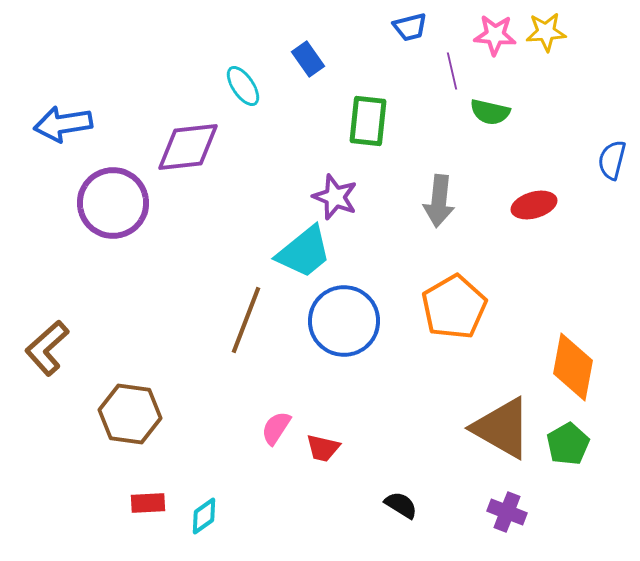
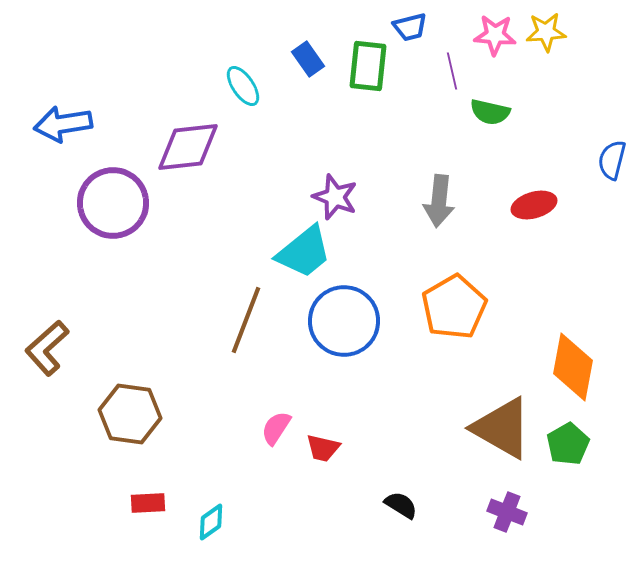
green rectangle: moved 55 px up
cyan diamond: moved 7 px right, 6 px down
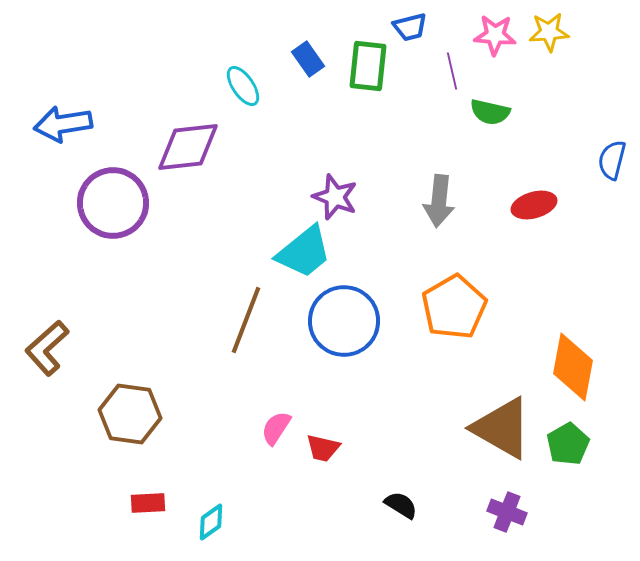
yellow star: moved 3 px right
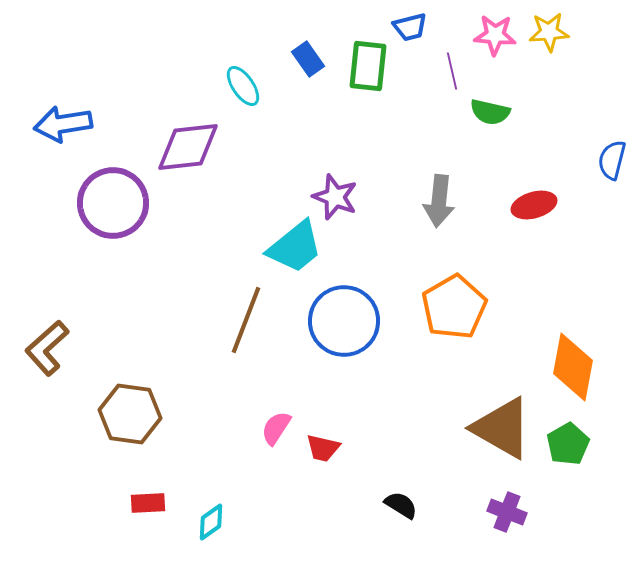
cyan trapezoid: moved 9 px left, 5 px up
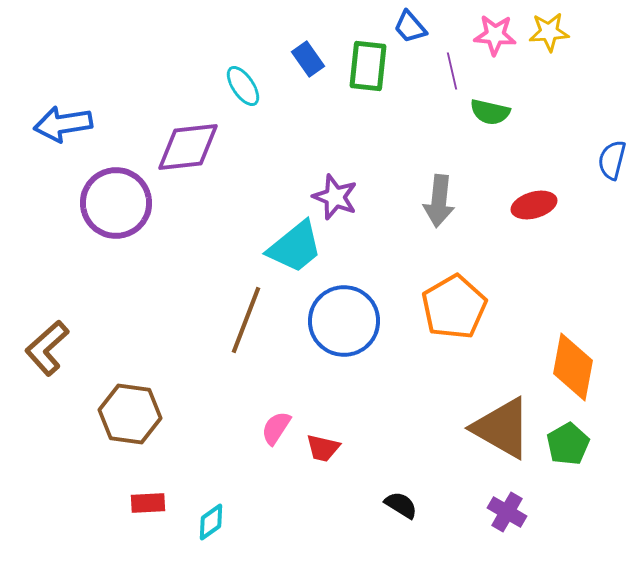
blue trapezoid: rotated 63 degrees clockwise
purple circle: moved 3 px right
purple cross: rotated 9 degrees clockwise
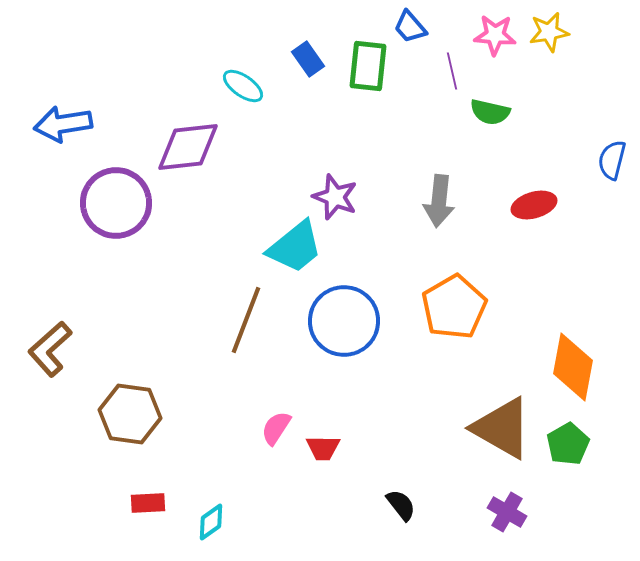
yellow star: rotated 6 degrees counterclockwise
cyan ellipse: rotated 21 degrees counterclockwise
brown L-shape: moved 3 px right, 1 px down
red trapezoid: rotated 12 degrees counterclockwise
black semicircle: rotated 20 degrees clockwise
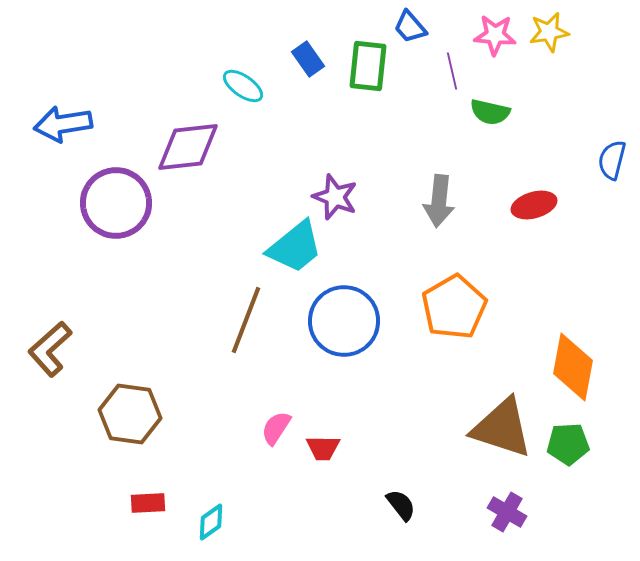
brown triangle: rotated 12 degrees counterclockwise
green pentagon: rotated 27 degrees clockwise
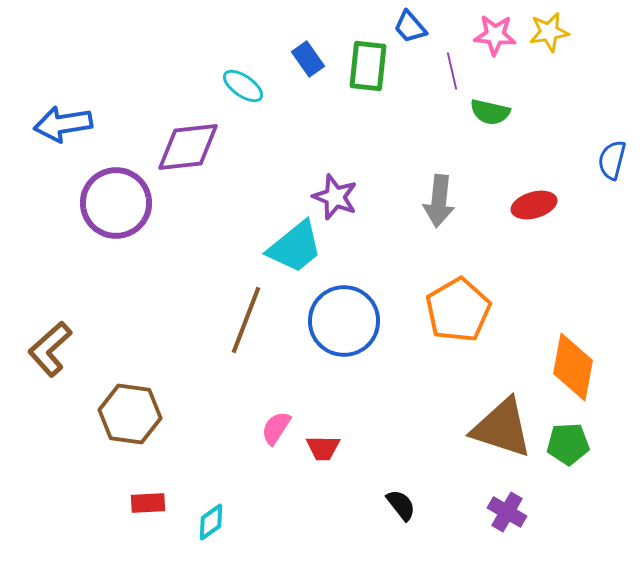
orange pentagon: moved 4 px right, 3 px down
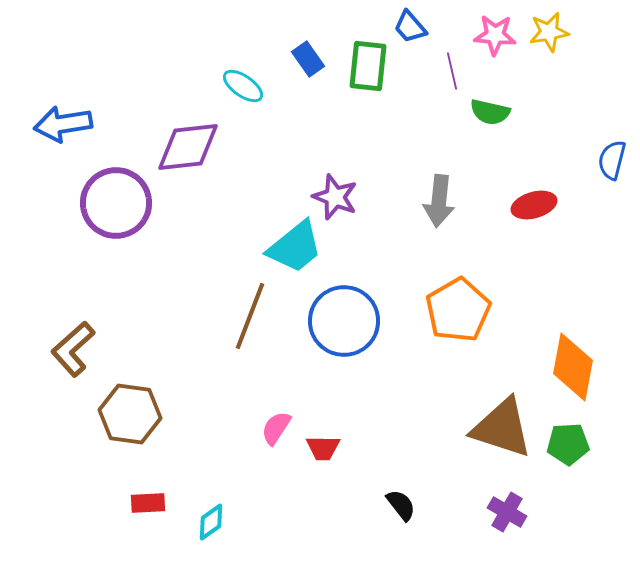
brown line: moved 4 px right, 4 px up
brown L-shape: moved 23 px right
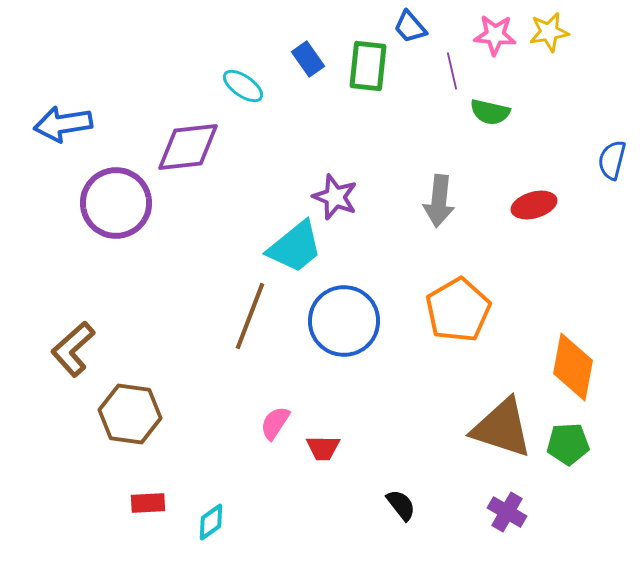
pink semicircle: moved 1 px left, 5 px up
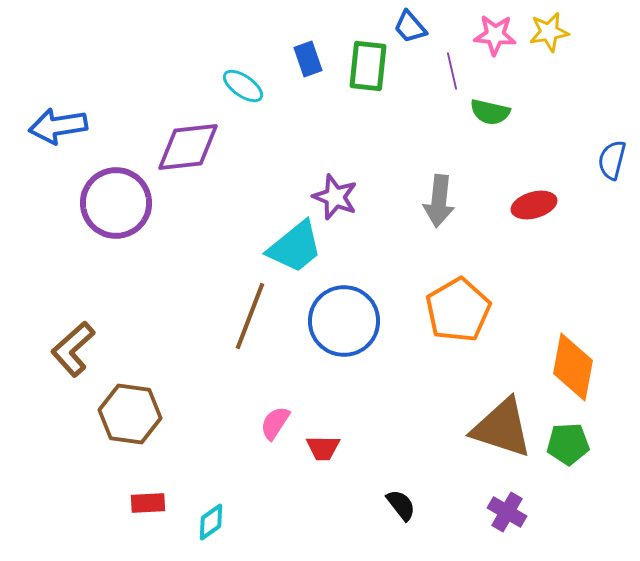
blue rectangle: rotated 16 degrees clockwise
blue arrow: moved 5 px left, 2 px down
